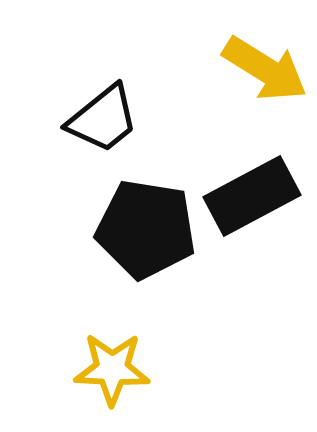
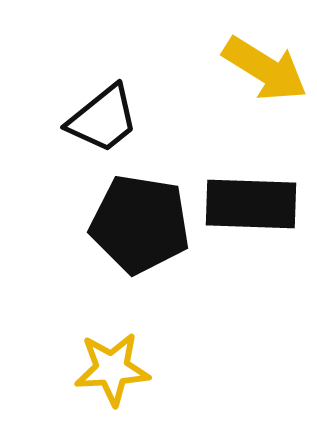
black rectangle: moved 1 px left, 8 px down; rotated 30 degrees clockwise
black pentagon: moved 6 px left, 5 px up
yellow star: rotated 6 degrees counterclockwise
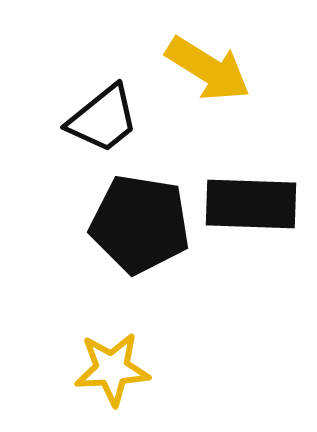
yellow arrow: moved 57 px left
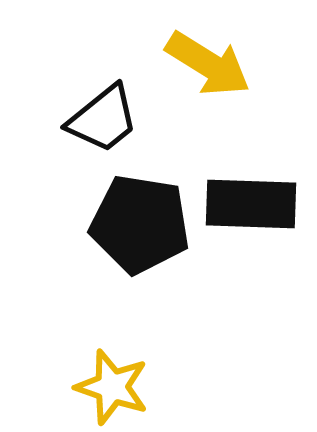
yellow arrow: moved 5 px up
yellow star: moved 18 px down; rotated 22 degrees clockwise
